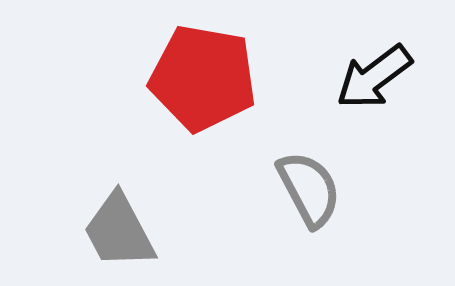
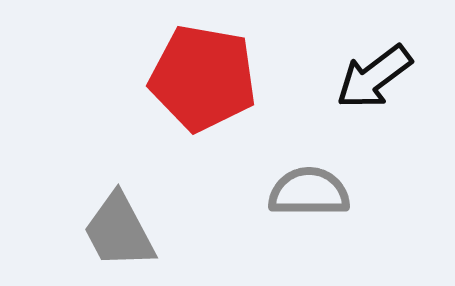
gray semicircle: moved 3 px down; rotated 62 degrees counterclockwise
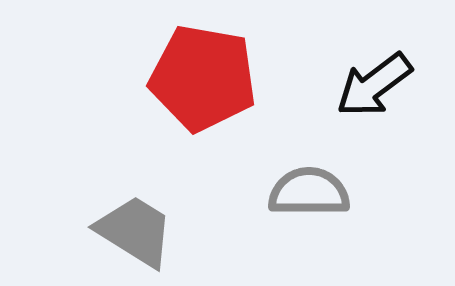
black arrow: moved 8 px down
gray trapezoid: moved 16 px right; rotated 150 degrees clockwise
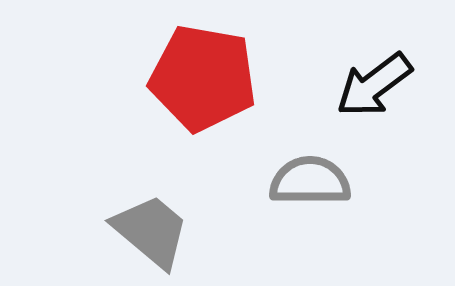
gray semicircle: moved 1 px right, 11 px up
gray trapezoid: moved 16 px right; rotated 8 degrees clockwise
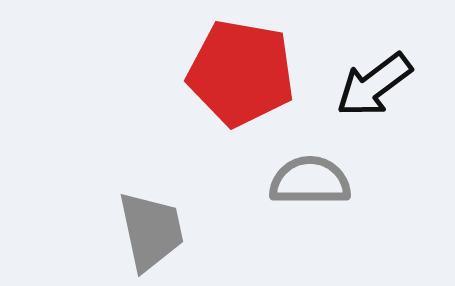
red pentagon: moved 38 px right, 5 px up
gray trapezoid: rotated 38 degrees clockwise
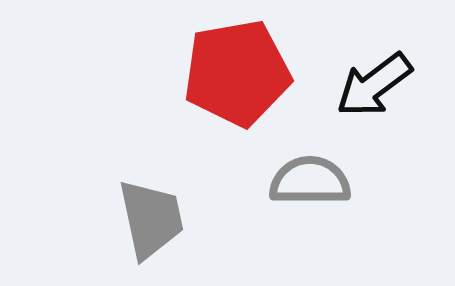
red pentagon: moved 4 px left; rotated 20 degrees counterclockwise
gray trapezoid: moved 12 px up
